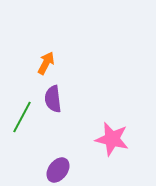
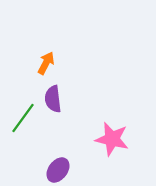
green line: moved 1 px right, 1 px down; rotated 8 degrees clockwise
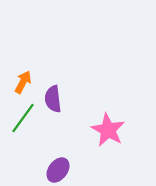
orange arrow: moved 23 px left, 19 px down
pink star: moved 4 px left, 9 px up; rotated 16 degrees clockwise
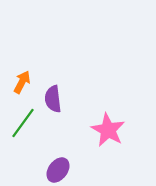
orange arrow: moved 1 px left
green line: moved 5 px down
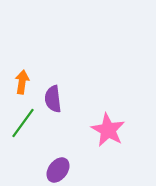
orange arrow: rotated 20 degrees counterclockwise
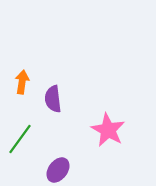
green line: moved 3 px left, 16 px down
